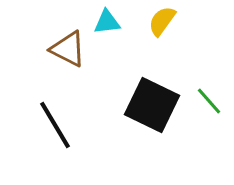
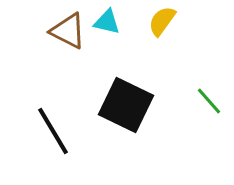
cyan triangle: rotated 20 degrees clockwise
brown triangle: moved 18 px up
black square: moved 26 px left
black line: moved 2 px left, 6 px down
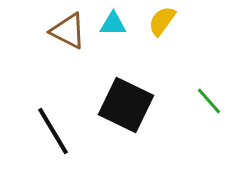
cyan triangle: moved 6 px right, 2 px down; rotated 12 degrees counterclockwise
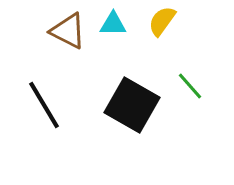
green line: moved 19 px left, 15 px up
black square: moved 6 px right; rotated 4 degrees clockwise
black line: moved 9 px left, 26 px up
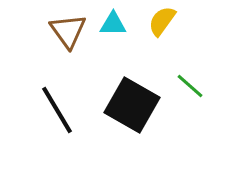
brown triangle: rotated 27 degrees clockwise
green line: rotated 8 degrees counterclockwise
black line: moved 13 px right, 5 px down
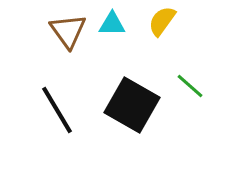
cyan triangle: moved 1 px left
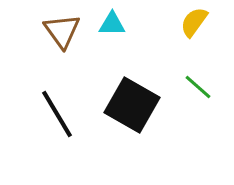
yellow semicircle: moved 32 px right, 1 px down
brown triangle: moved 6 px left
green line: moved 8 px right, 1 px down
black line: moved 4 px down
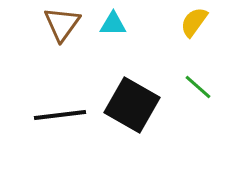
cyan triangle: moved 1 px right
brown triangle: moved 7 px up; rotated 12 degrees clockwise
black line: moved 3 px right, 1 px down; rotated 66 degrees counterclockwise
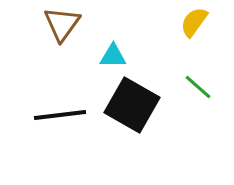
cyan triangle: moved 32 px down
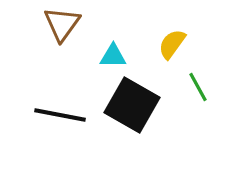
yellow semicircle: moved 22 px left, 22 px down
green line: rotated 20 degrees clockwise
black line: rotated 18 degrees clockwise
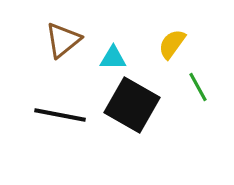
brown triangle: moved 1 px right, 16 px down; rotated 15 degrees clockwise
cyan triangle: moved 2 px down
